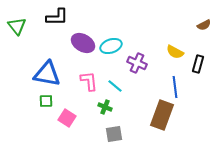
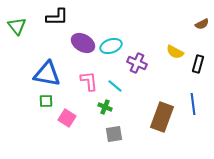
brown semicircle: moved 2 px left, 1 px up
blue line: moved 18 px right, 17 px down
brown rectangle: moved 2 px down
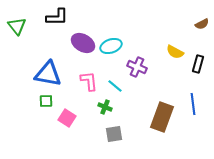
purple cross: moved 4 px down
blue triangle: moved 1 px right
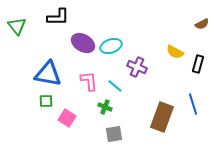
black L-shape: moved 1 px right
blue line: rotated 10 degrees counterclockwise
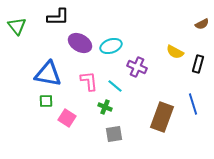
purple ellipse: moved 3 px left
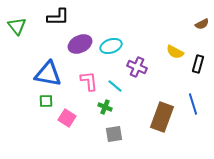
purple ellipse: moved 1 px down; rotated 55 degrees counterclockwise
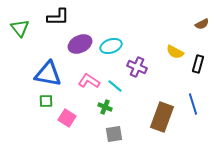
green triangle: moved 3 px right, 2 px down
pink L-shape: rotated 50 degrees counterclockwise
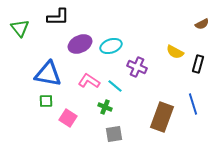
pink square: moved 1 px right
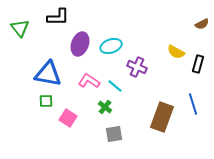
purple ellipse: rotated 45 degrees counterclockwise
yellow semicircle: moved 1 px right
green cross: rotated 16 degrees clockwise
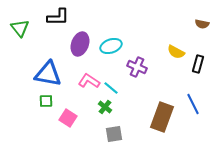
brown semicircle: rotated 40 degrees clockwise
cyan line: moved 4 px left, 2 px down
blue line: rotated 10 degrees counterclockwise
